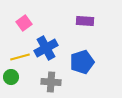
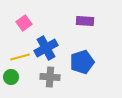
gray cross: moved 1 px left, 5 px up
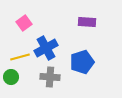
purple rectangle: moved 2 px right, 1 px down
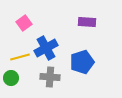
green circle: moved 1 px down
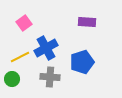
yellow line: rotated 12 degrees counterclockwise
green circle: moved 1 px right, 1 px down
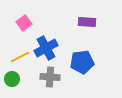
blue pentagon: rotated 10 degrees clockwise
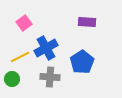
blue pentagon: rotated 25 degrees counterclockwise
